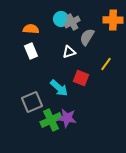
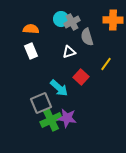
gray semicircle: rotated 48 degrees counterclockwise
red square: moved 1 px up; rotated 21 degrees clockwise
gray square: moved 9 px right, 1 px down
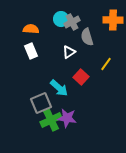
white triangle: rotated 16 degrees counterclockwise
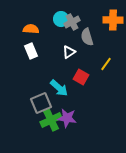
red square: rotated 14 degrees counterclockwise
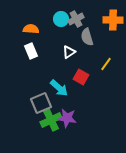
gray cross: moved 4 px right, 3 px up
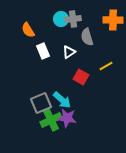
gray cross: moved 3 px left; rotated 21 degrees clockwise
orange semicircle: moved 3 px left, 1 px down; rotated 126 degrees counterclockwise
white rectangle: moved 12 px right
yellow line: moved 2 px down; rotated 24 degrees clockwise
cyan arrow: moved 3 px right, 12 px down
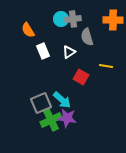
yellow line: rotated 40 degrees clockwise
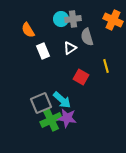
orange cross: rotated 24 degrees clockwise
white triangle: moved 1 px right, 4 px up
yellow line: rotated 64 degrees clockwise
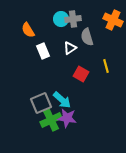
red square: moved 3 px up
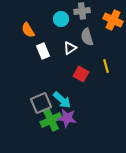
gray cross: moved 9 px right, 8 px up
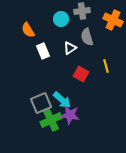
purple star: moved 3 px right, 3 px up
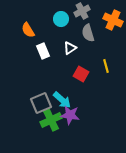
gray cross: rotated 21 degrees counterclockwise
gray semicircle: moved 1 px right, 4 px up
